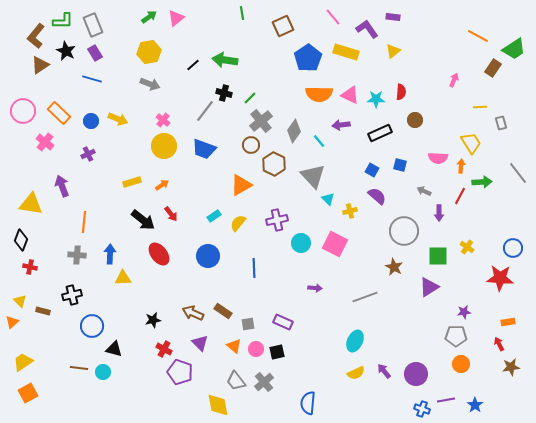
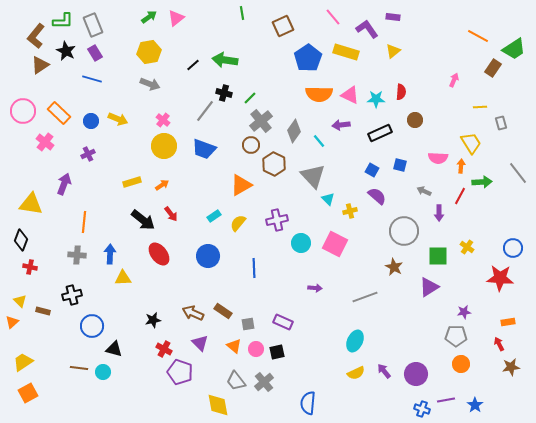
purple arrow at (62, 186): moved 2 px right, 2 px up; rotated 40 degrees clockwise
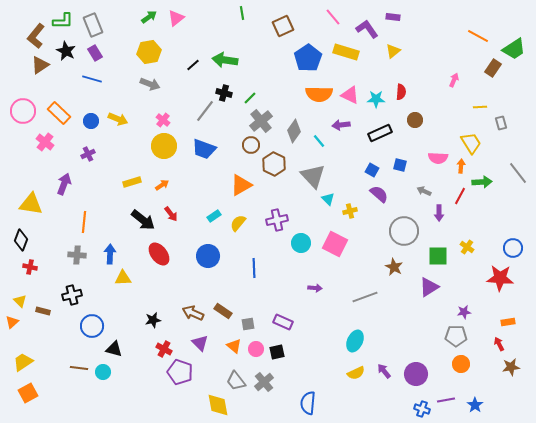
purple semicircle at (377, 196): moved 2 px right, 2 px up
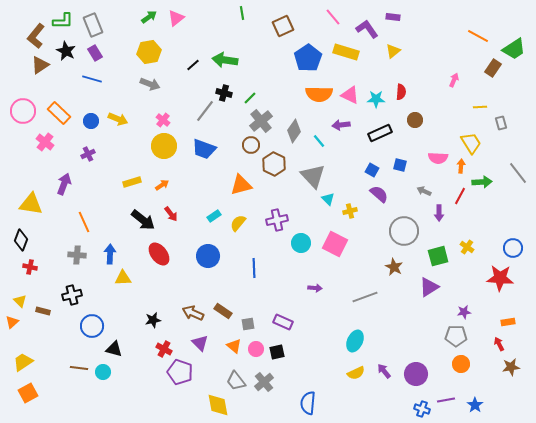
orange triangle at (241, 185): rotated 15 degrees clockwise
orange line at (84, 222): rotated 30 degrees counterclockwise
green square at (438, 256): rotated 15 degrees counterclockwise
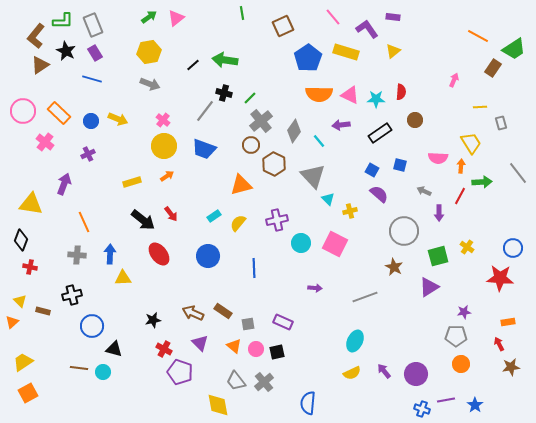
black rectangle at (380, 133): rotated 10 degrees counterclockwise
orange arrow at (162, 185): moved 5 px right, 9 px up
yellow semicircle at (356, 373): moved 4 px left
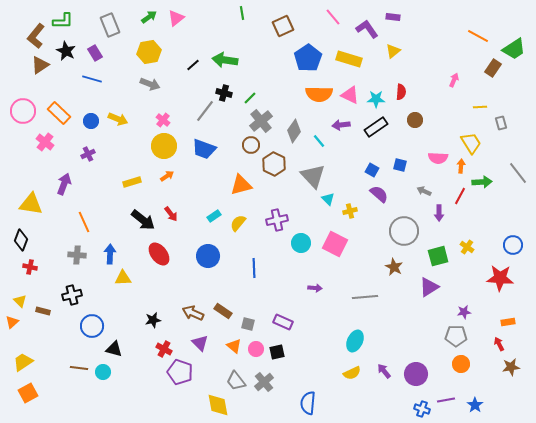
gray rectangle at (93, 25): moved 17 px right
yellow rectangle at (346, 52): moved 3 px right, 7 px down
black rectangle at (380, 133): moved 4 px left, 6 px up
blue circle at (513, 248): moved 3 px up
gray line at (365, 297): rotated 15 degrees clockwise
gray square at (248, 324): rotated 24 degrees clockwise
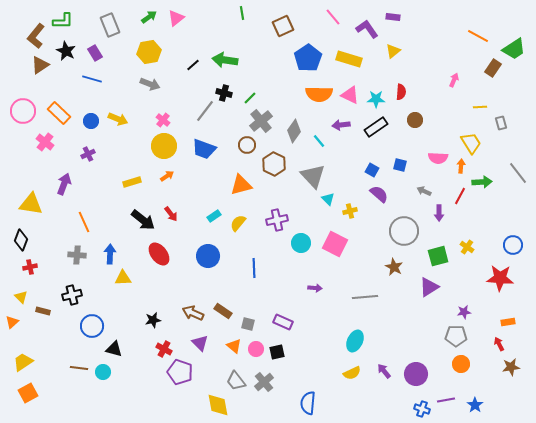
brown circle at (251, 145): moved 4 px left
red cross at (30, 267): rotated 24 degrees counterclockwise
yellow triangle at (20, 301): moved 1 px right, 4 px up
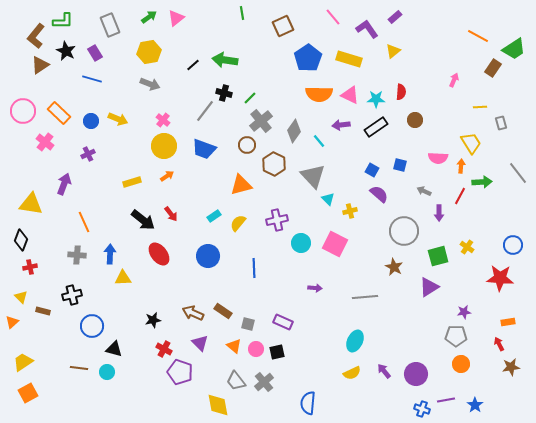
purple rectangle at (393, 17): moved 2 px right; rotated 48 degrees counterclockwise
cyan circle at (103, 372): moved 4 px right
